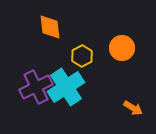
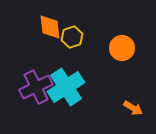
yellow hexagon: moved 10 px left, 19 px up; rotated 10 degrees clockwise
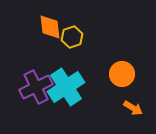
orange circle: moved 26 px down
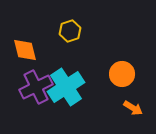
orange diamond: moved 25 px left, 23 px down; rotated 8 degrees counterclockwise
yellow hexagon: moved 2 px left, 6 px up
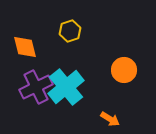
orange diamond: moved 3 px up
orange circle: moved 2 px right, 4 px up
cyan cross: rotated 6 degrees counterclockwise
orange arrow: moved 23 px left, 11 px down
